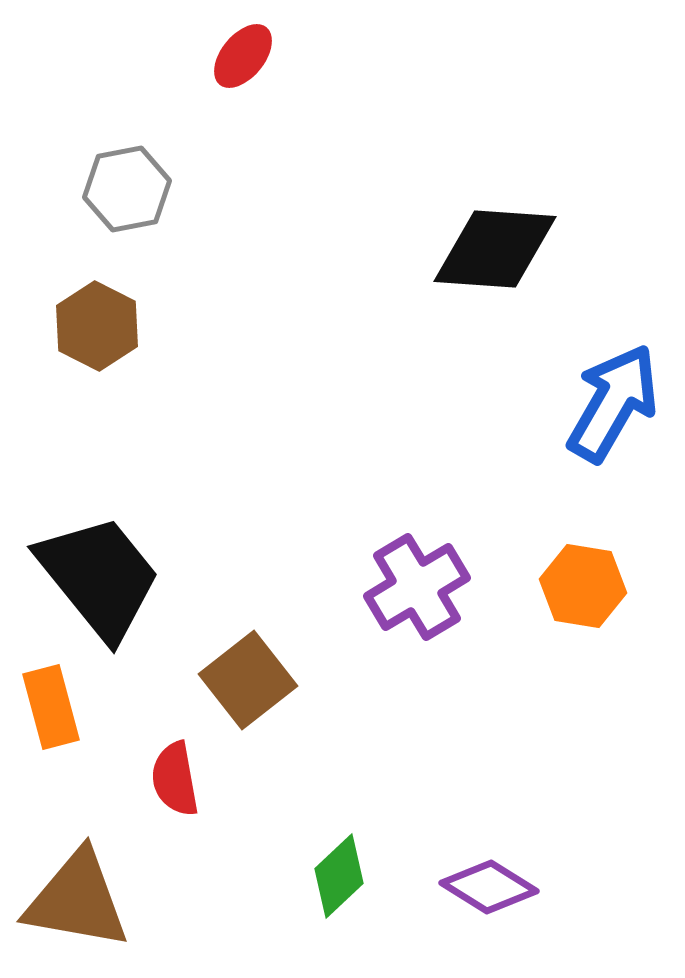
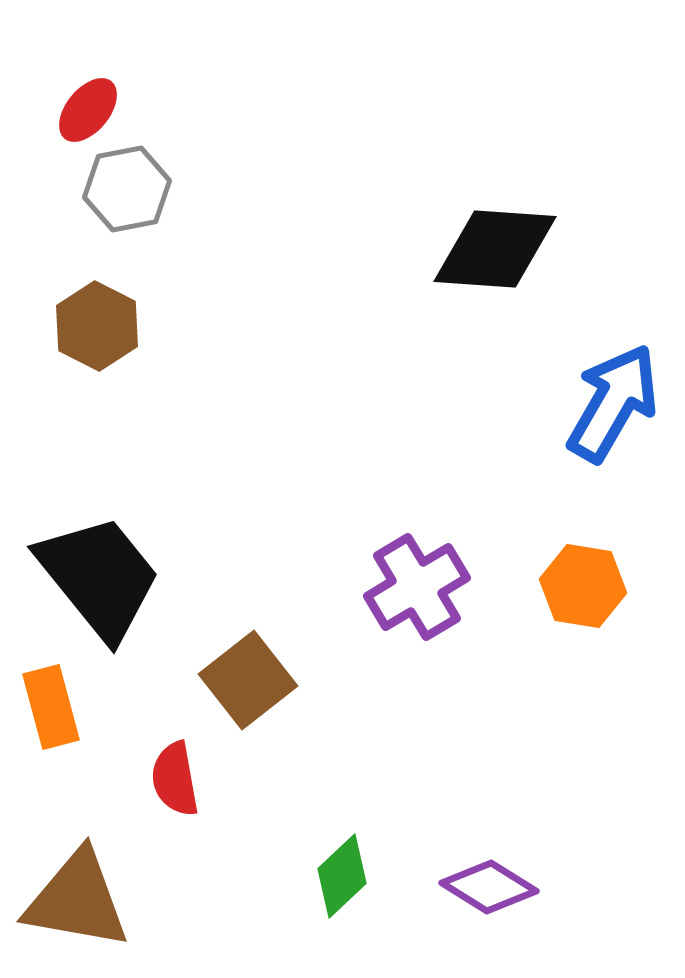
red ellipse: moved 155 px left, 54 px down
green diamond: moved 3 px right
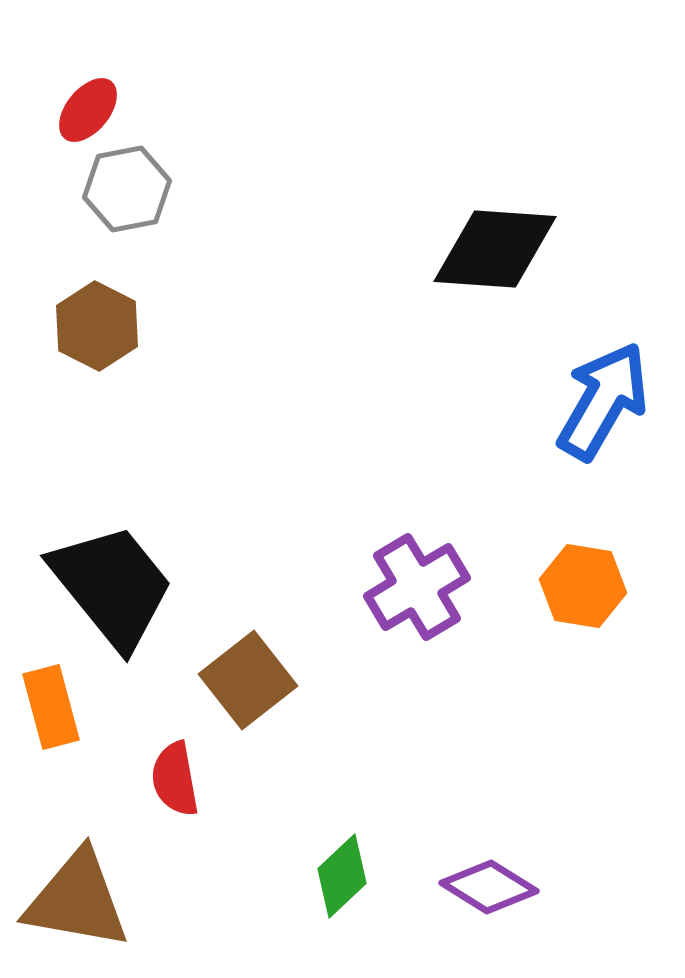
blue arrow: moved 10 px left, 2 px up
black trapezoid: moved 13 px right, 9 px down
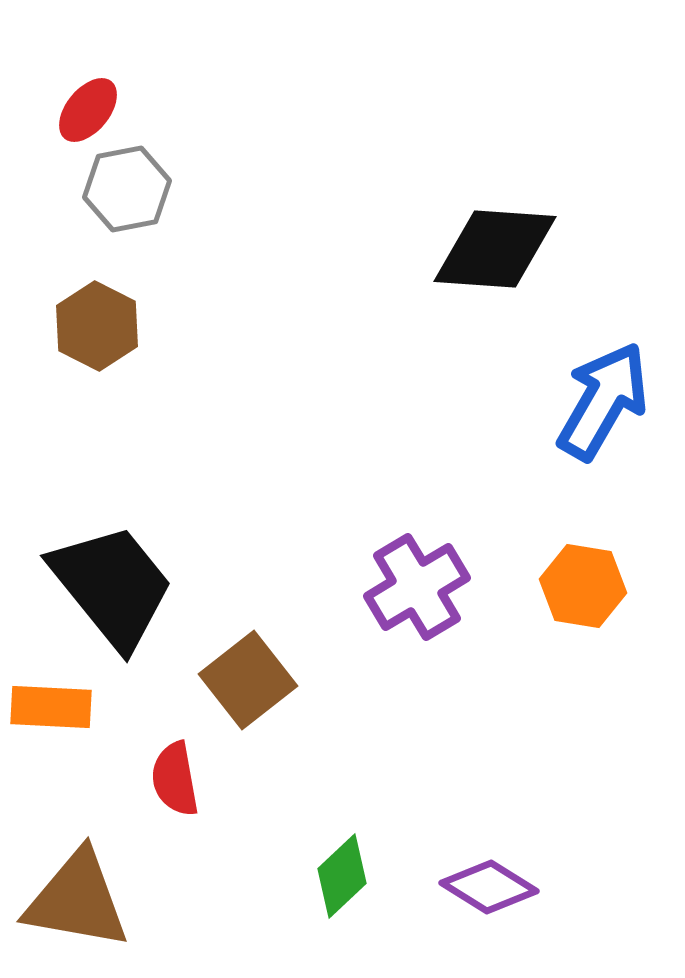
orange rectangle: rotated 72 degrees counterclockwise
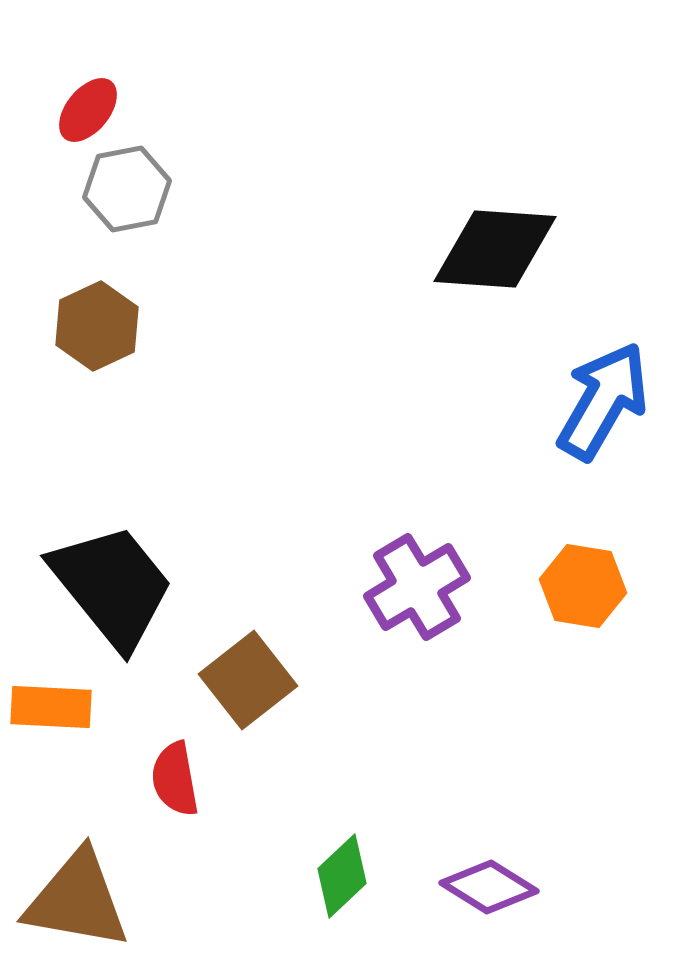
brown hexagon: rotated 8 degrees clockwise
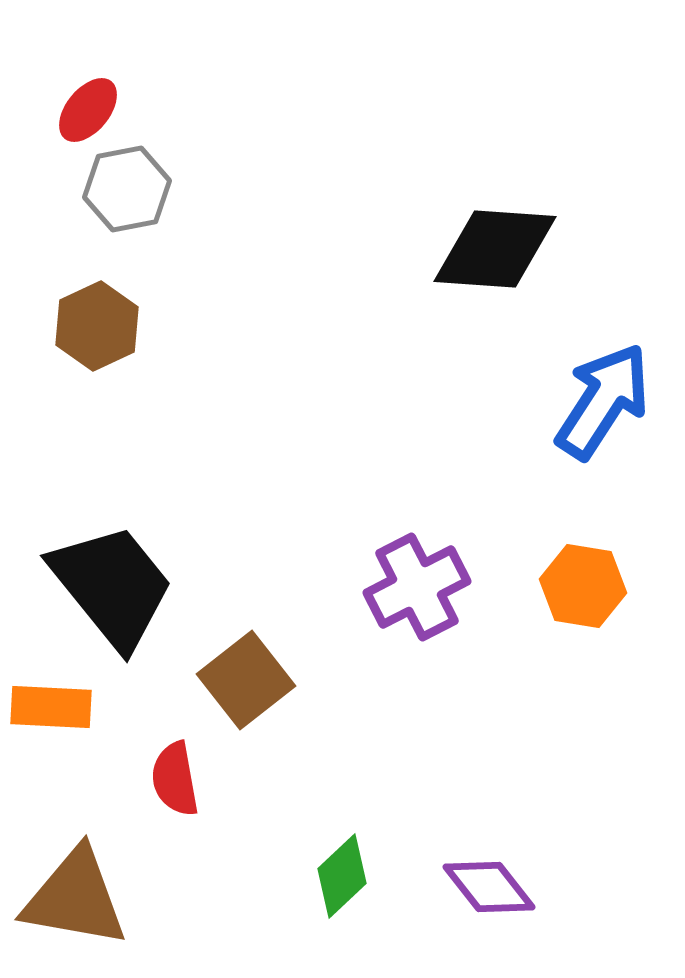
blue arrow: rotated 3 degrees clockwise
purple cross: rotated 4 degrees clockwise
brown square: moved 2 px left
purple diamond: rotated 20 degrees clockwise
brown triangle: moved 2 px left, 2 px up
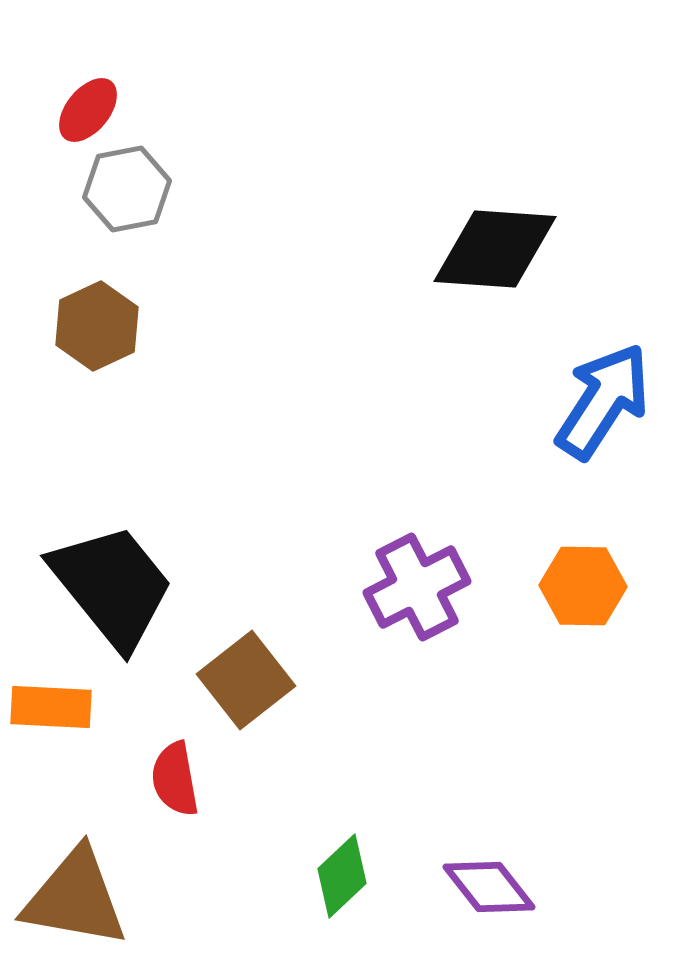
orange hexagon: rotated 8 degrees counterclockwise
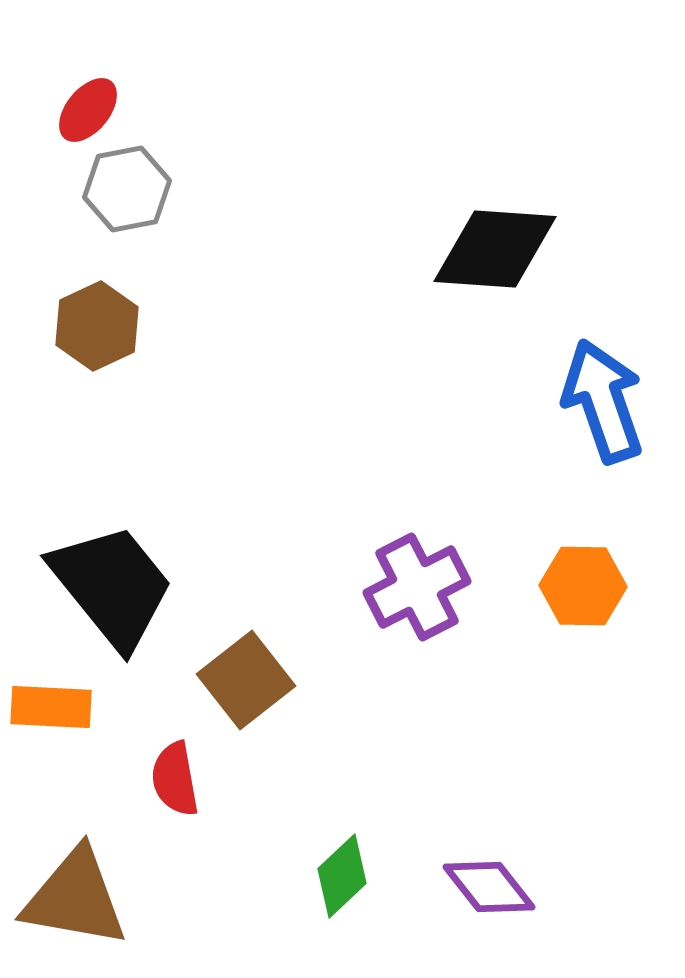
blue arrow: rotated 52 degrees counterclockwise
